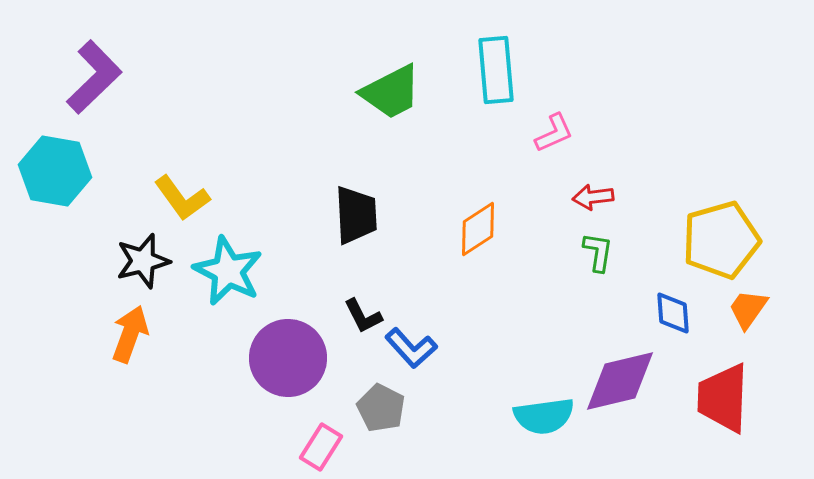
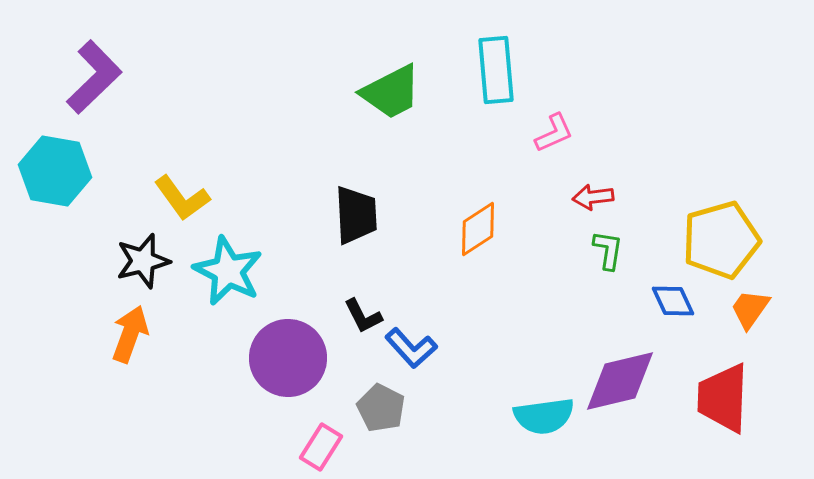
green L-shape: moved 10 px right, 2 px up
orange trapezoid: moved 2 px right
blue diamond: moved 12 px up; rotated 21 degrees counterclockwise
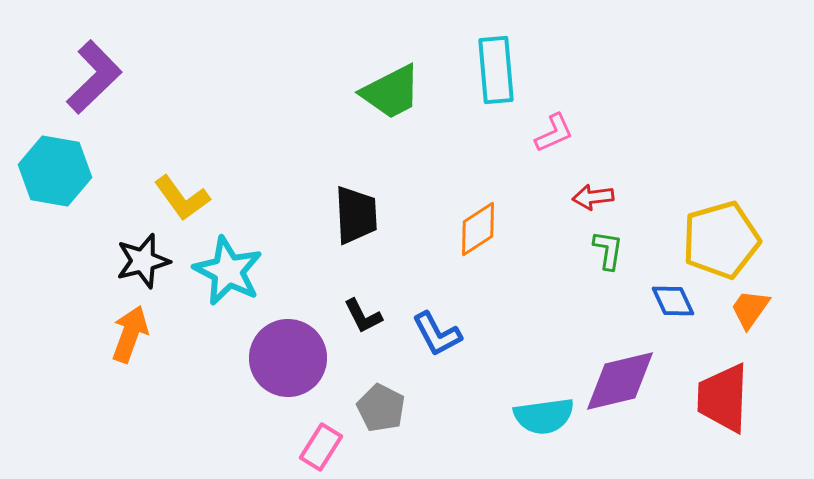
blue L-shape: moved 26 px right, 14 px up; rotated 14 degrees clockwise
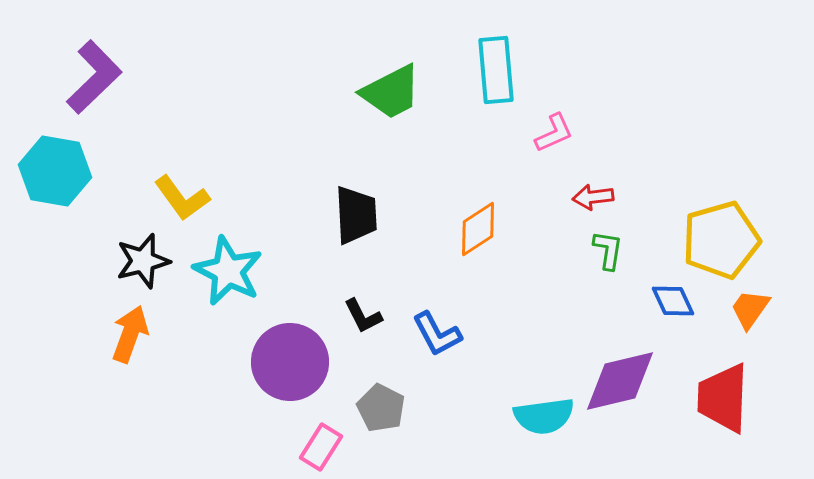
purple circle: moved 2 px right, 4 px down
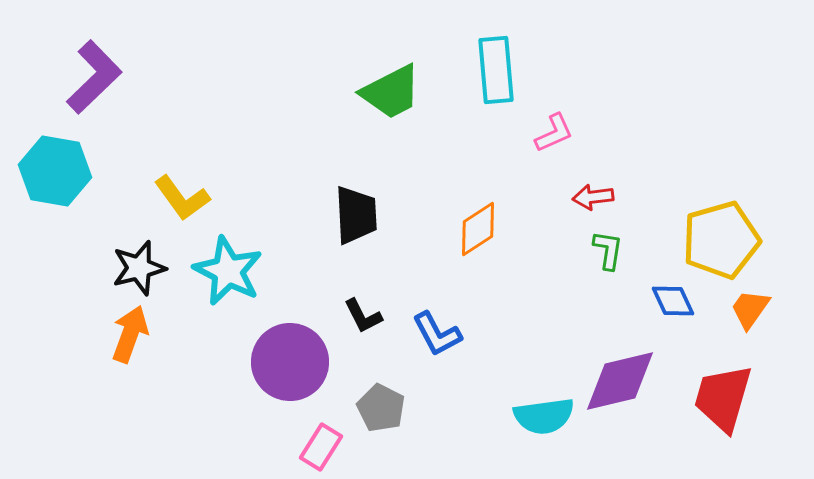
black star: moved 4 px left, 7 px down
red trapezoid: rotated 14 degrees clockwise
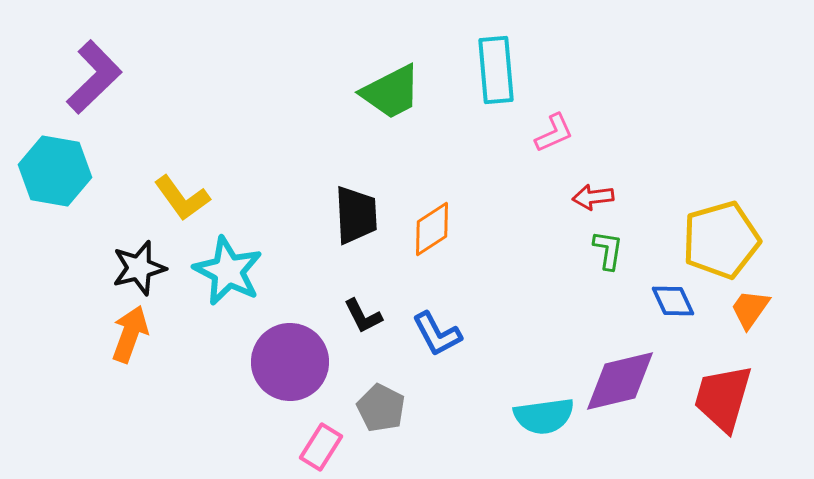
orange diamond: moved 46 px left
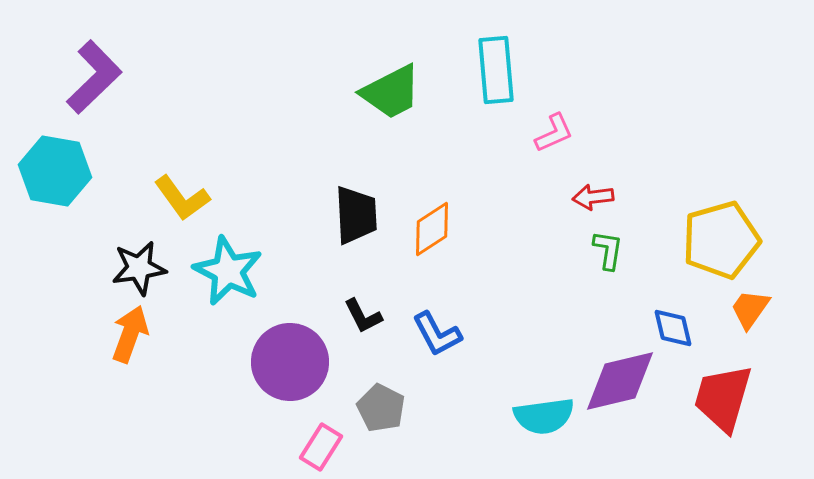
black star: rotated 6 degrees clockwise
blue diamond: moved 27 px down; rotated 12 degrees clockwise
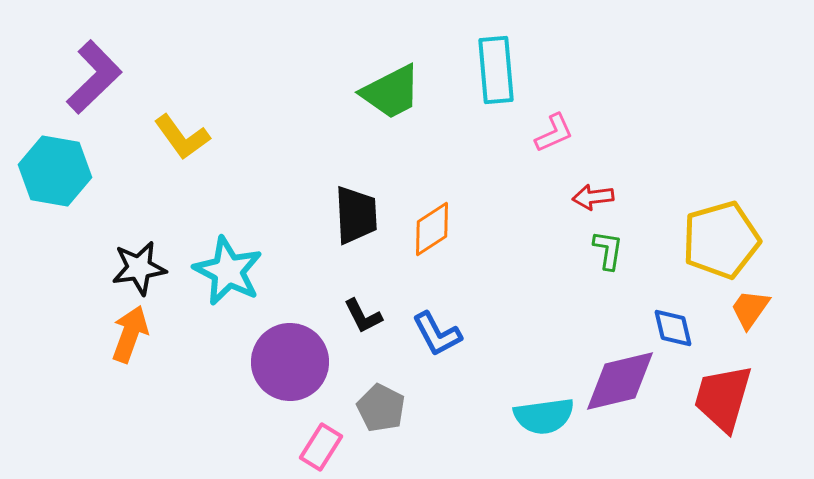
yellow L-shape: moved 61 px up
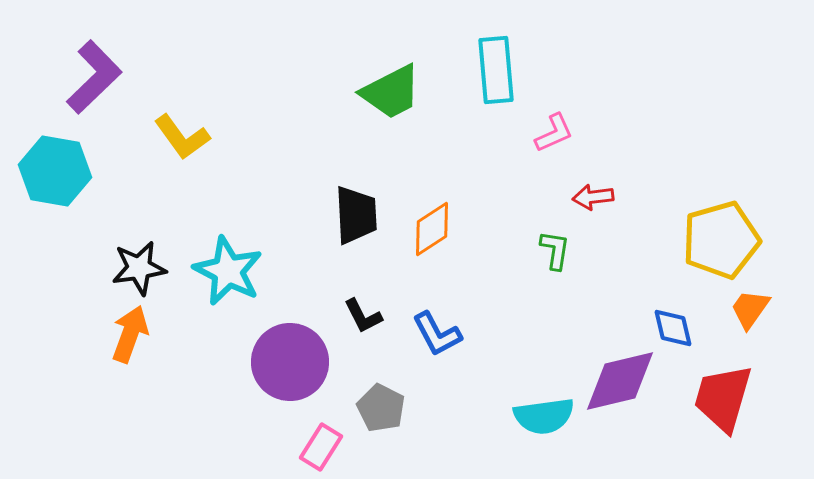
green L-shape: moved 53 px left
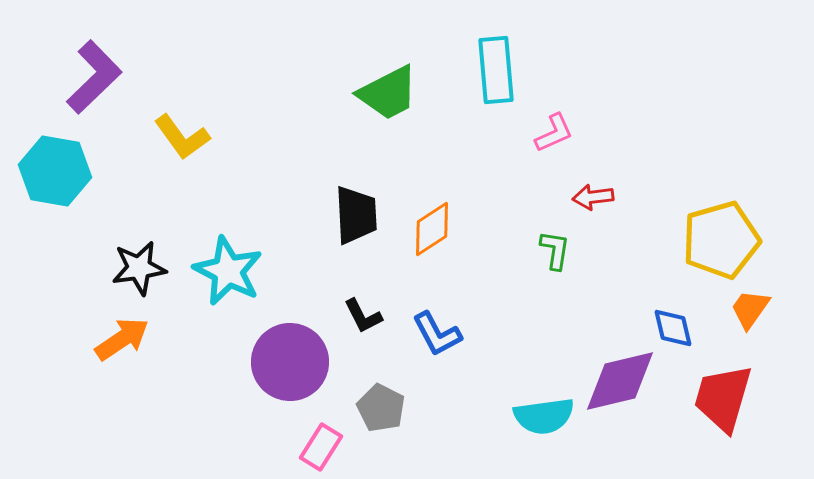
green trapezoid: moved 3 px left, 1 px down
orange arrow: moved 8 px left, 5 px down; rotated 36 degrees clockwise
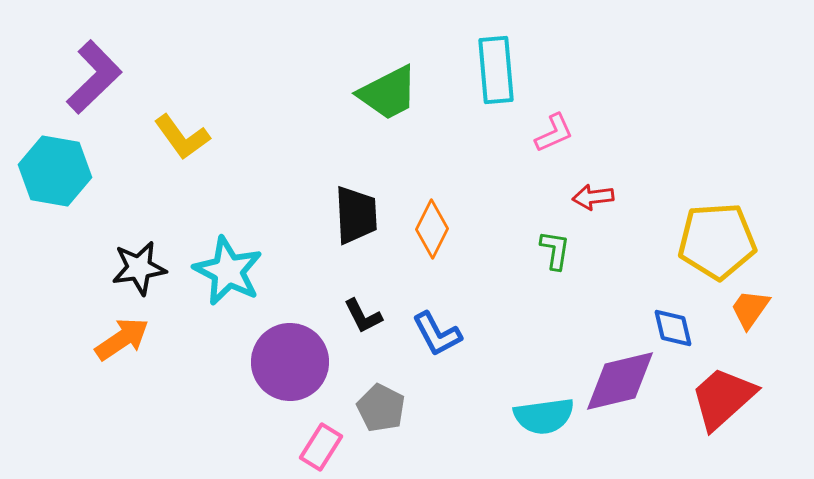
orange diamond: rotated 30 degrees counterclockwise
yellow pentagon: moved 4 px left, 1 px down; rotated 12 degrees clockwise
red trapezoid: rotated 32 degrees clockwise
